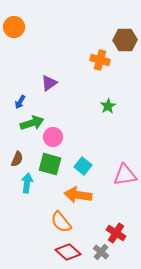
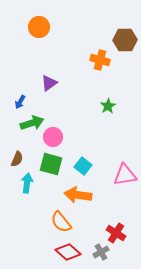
orange circle: moved 25 px right
green square: moved 1 px right
gray cross: rotated 21 degrees clockwise
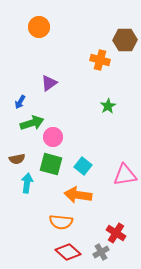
brown semicircle: rotated 56 degrees clockwise
orange semicircle: rotated 45 degrees counterclockwise
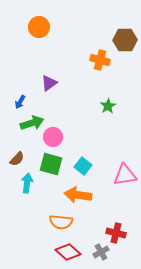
brown semicircle: rotated 35 degrees counterclockwise
red cross: rotated 18 degrees counterclockwise
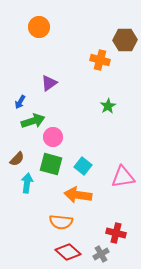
green arrow: moved 1 px right, 2 px up
pink triangle: moved 2 px left, 2 px down
gray cross: moved 2 px down
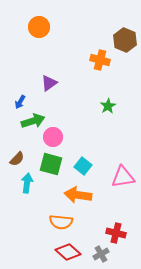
brown hexagon: rotated 25 degrees clockwise
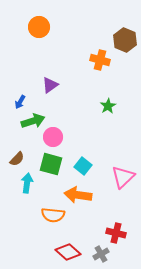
purple triangle: moved 1 px right, 2 px down
pink triangle: rotated 35 degrees counterclockwise
orange semicircle: moved 8 px left, 7 px up
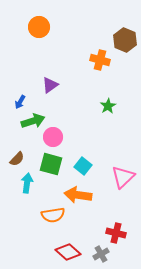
orange semicircle: rotated 15 degrees counterclockwise
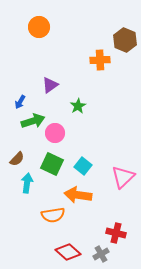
orange cross: rotated 18 degrees counterclockwise
green star: moved 30 px left
pink circle: moved 2 px right, 4 px up
green square: moved 1 px right; rotated 10 degrees clockwise
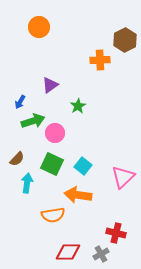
brown hexagon: rotated 10 degrees clockwise
red diamond: rotated 40 degrees counterclockwise
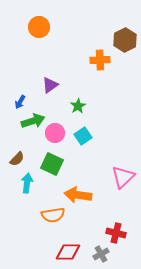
cyan square: moved 30 px up; rotated 18 degrees clockwise
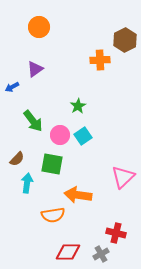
purple triangle: moved 15 px left, 16 px up
blue arrow: moved 8 px left, 15 px up; rotated 32 degrees clockwise
green arrow: rotated 70 degrees clockwise
pink circle: moved 5 px right, 2 px down
green square: rotated 15 degrees counterclockwise
